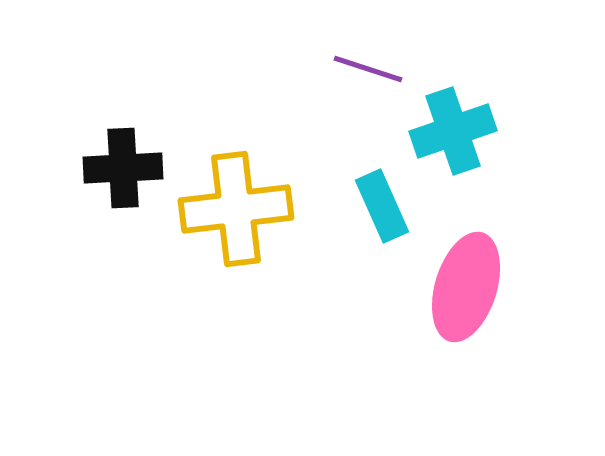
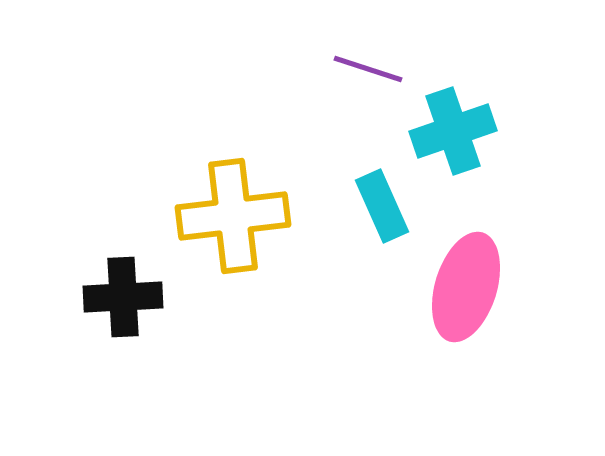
black cross: moved 129 px down
yellow cross: moved 3 px left, 7 px down
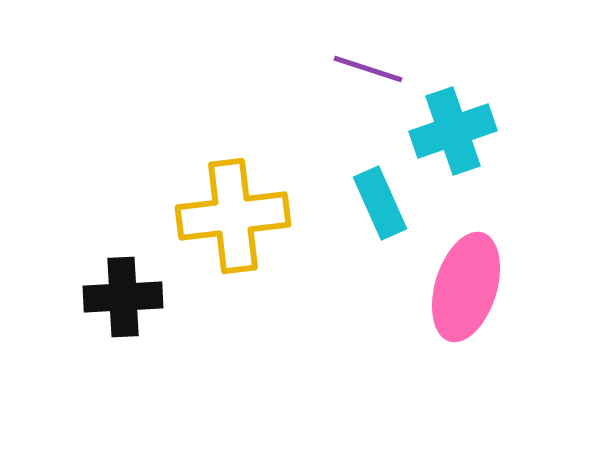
cyan rectangle: moved 2 px left, 3 px up
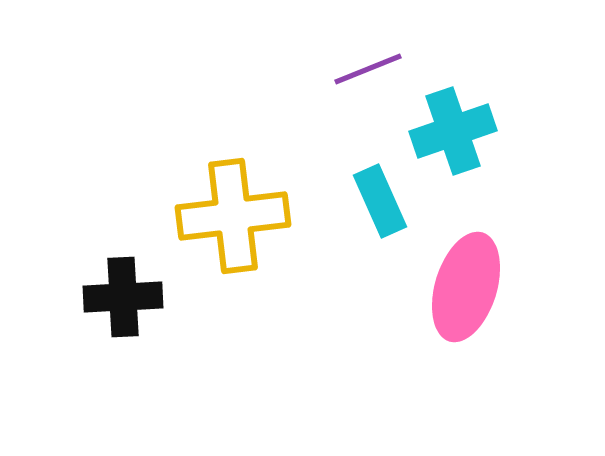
purple line: rotated 40 degrees counterclockwise
cyan rectangle: moved 2 px up
